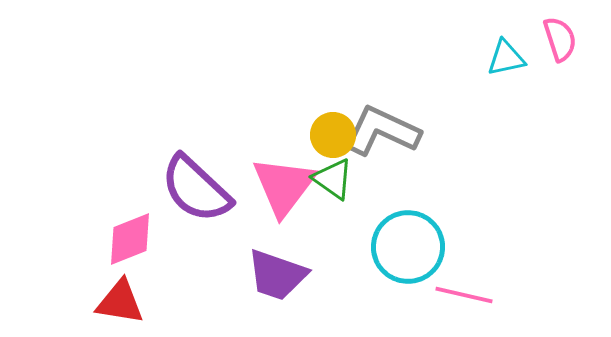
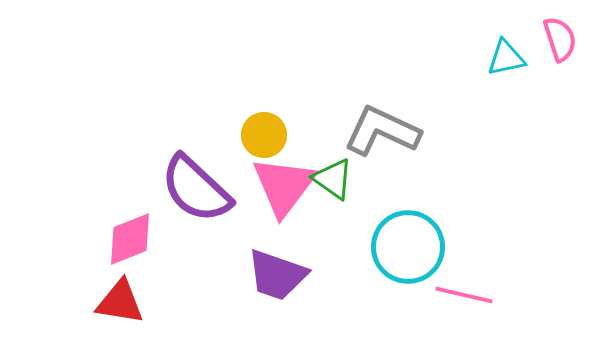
yellow circle: moved 69 px left
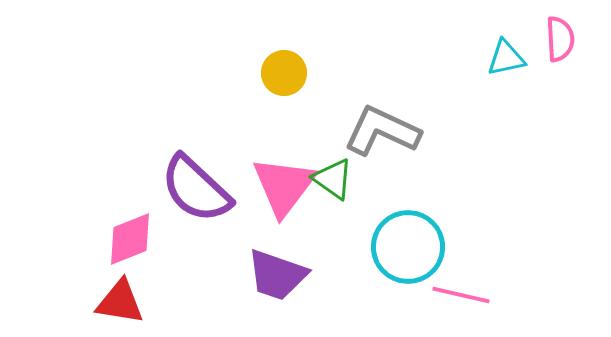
pink semicircle: rotated 15 degrees clockwise
yellow circle: moved 20 px right, 62 px up
pink line: moved 3 px left
